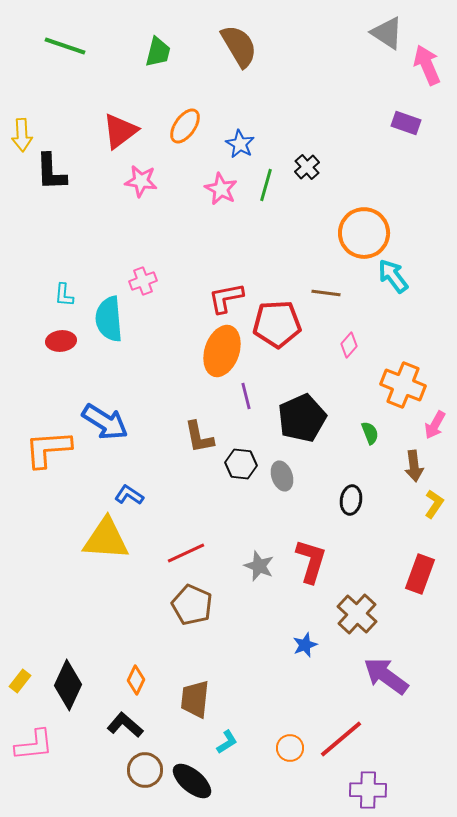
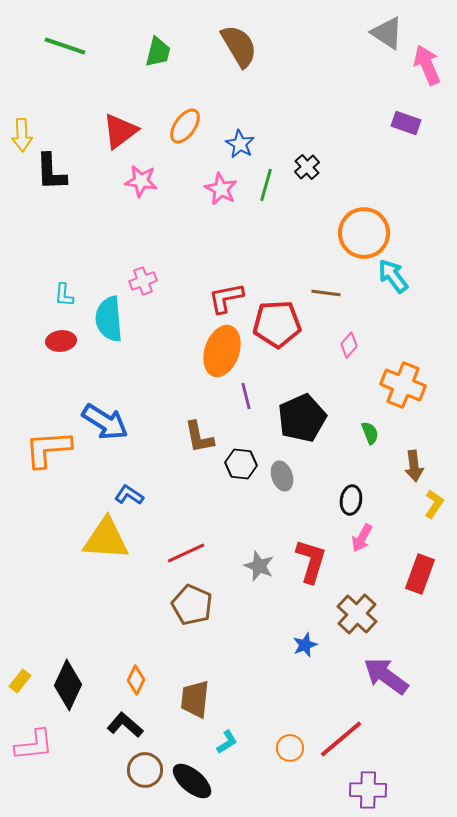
pink arrow at (435, 425): moved 73 px left, 113 px down
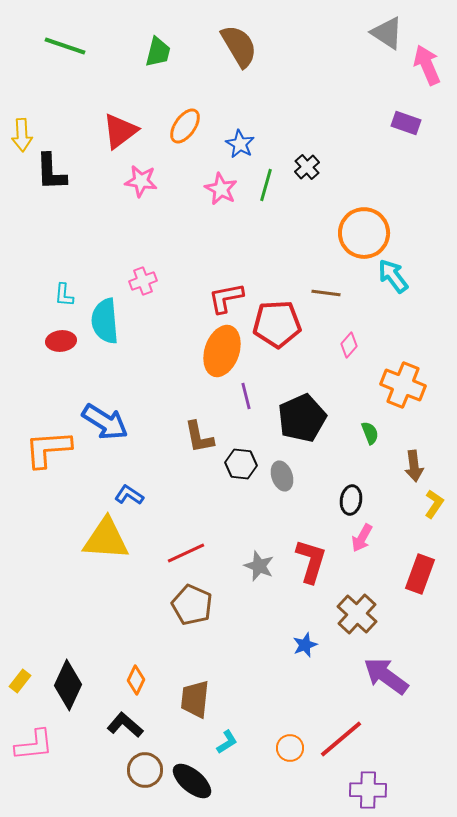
cyan semicircle at (109, 319): moved 4 px left, 2 px down
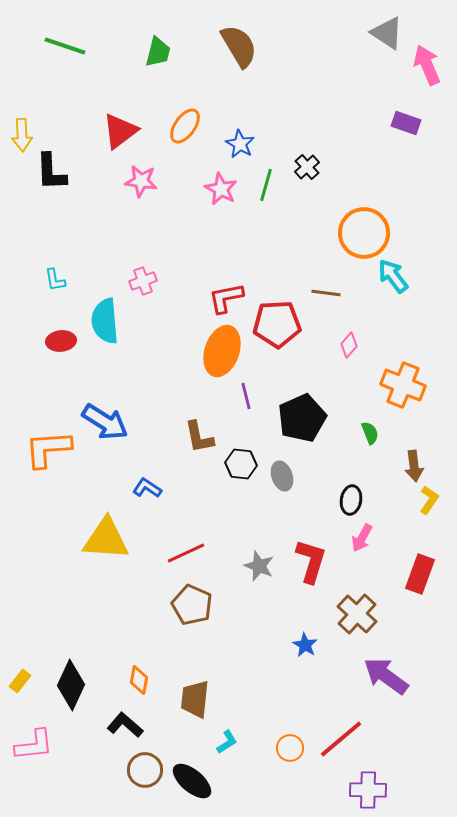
cyan L-shape at (64, 295): moved 9 px left, 15 px up; rotated 15 degrees counterclockwise
blue L-shape at (129, 495): moved 18 px right, 7 px up
yellow L-shape at (434, 504): moved 5 px left, 4 px up
blue star at (305, 645): rotated 20 degrees counterclockwise
orange diamond at (136, 680): moved 3 px right; rotated 16 degrees counterclockwise
black diamond at (68, 685): moved 3 px right
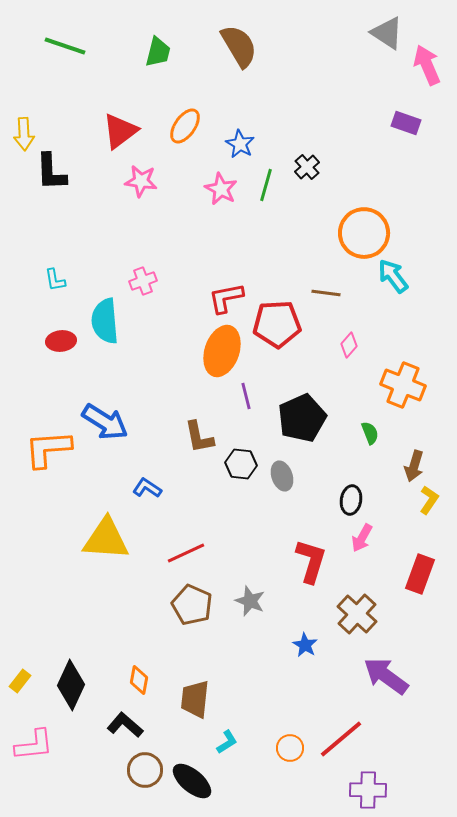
yellow arrow at (22, 135): moved 2 px right, 1 px up
brown arrow at (414, 466): rotated 24 degrees clockwise
gray star at (259, 566): moved 9 px left, 35 px down
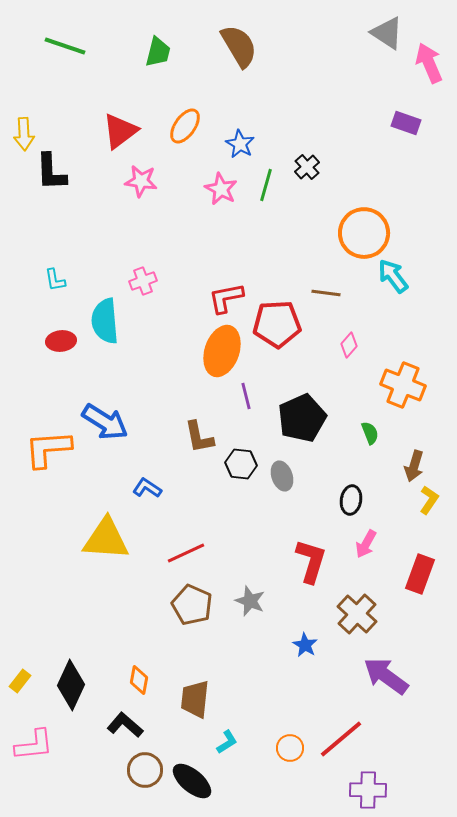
pink arrow at (427, 65): moved 2 px right, 2 px up
pink arrow at (362, 538): moved 4 px right, 6 px down
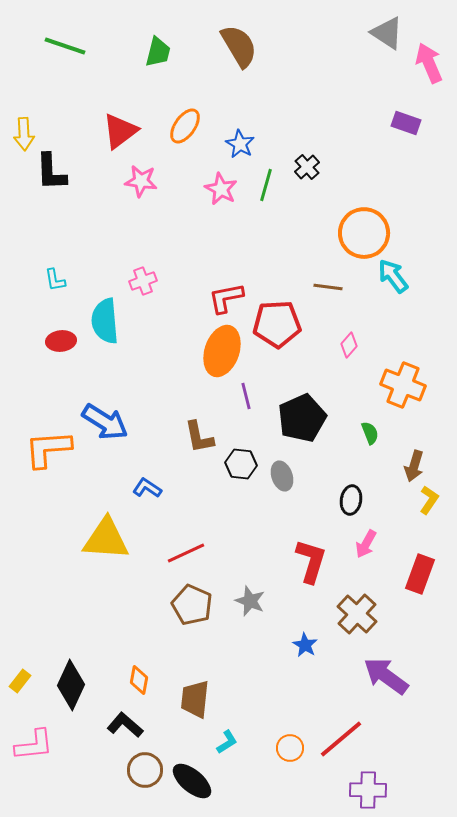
brown line at (326, 293): moved 2 px right, 6 px up
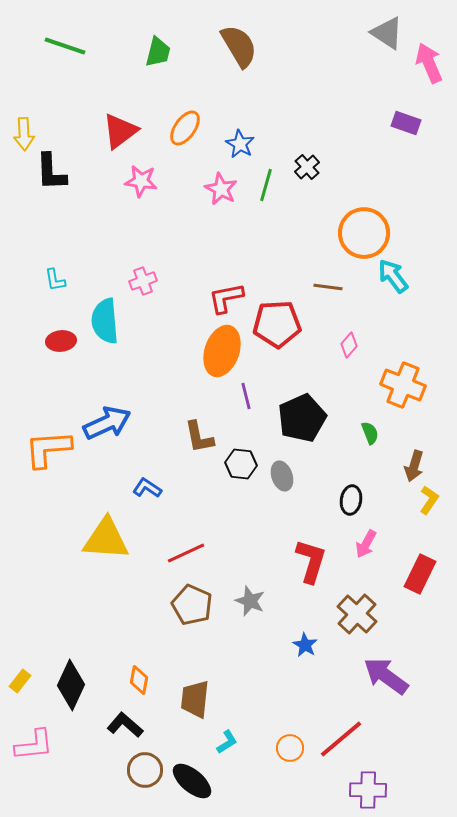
orange ellipse at (185, 126): moved 2 px down
blue arrow at (105, 422): moved 2 px right, 1 px down; rotated 57 degrees counterclockwise
red rectangle at (420, 574): rotated 6 degrees clockwise
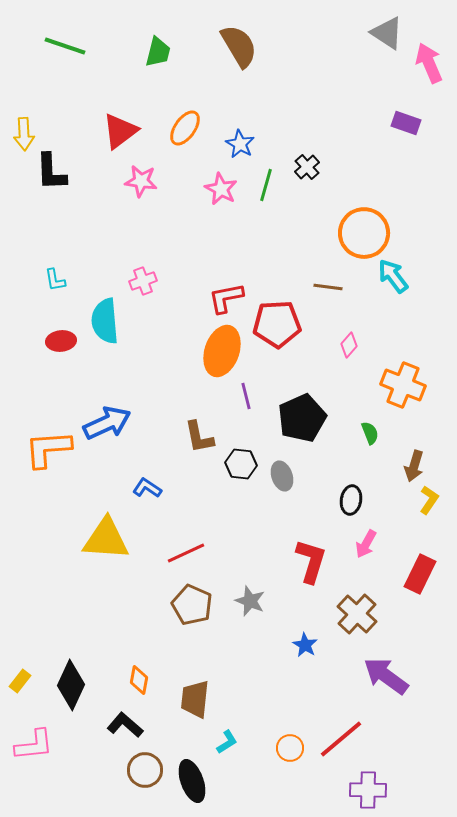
black ellipse at (192, 781): rotated 30 degrees clockwise
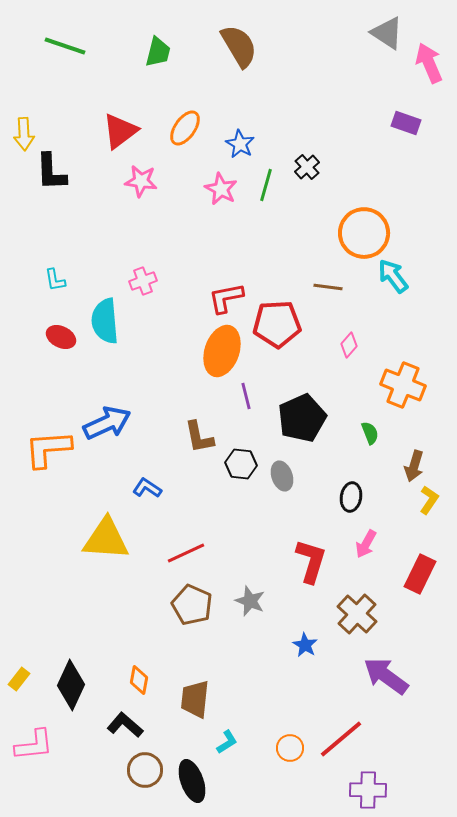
red ellipse at (61, 341): moved 4 px up; rotated 32 degrees clockwise
black ellipse at (351, 500): moved 3 px up
yellow rectangle at (20, 681): moved 1 px left, 2 px up
